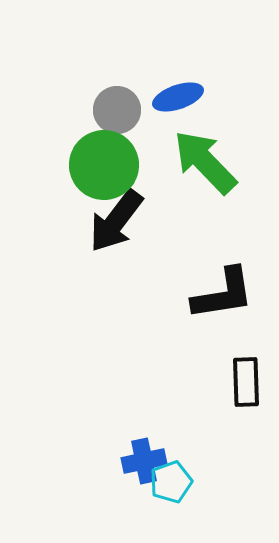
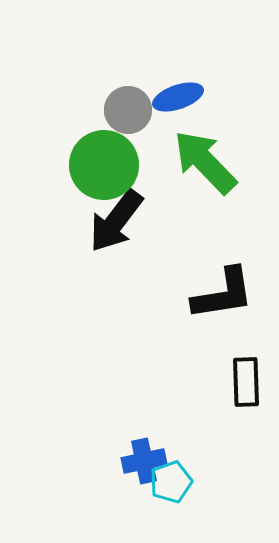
gray circle: moved 11 px right
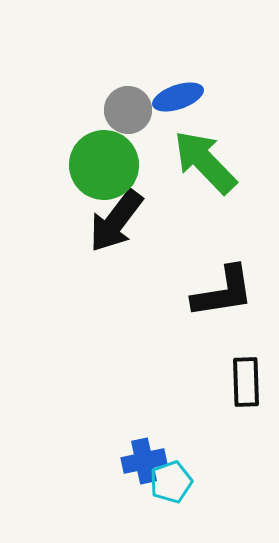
black L-shape: moved 2 px up
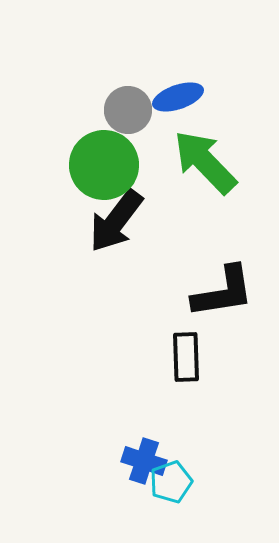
black rectangle: moved 60 px left, 25 px up
blue cross: rotated 30 degrees clockwise
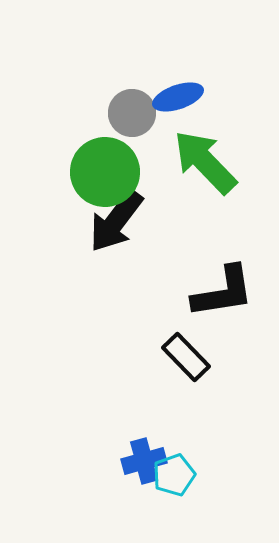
gray circle: moved 4 px right, 3 px down
green circle: moved 1 px right, 7 px down
black rectangle: rotated 42 degrees counterclockwise
blue cross: rotated 33 degrees counterclockwise
cyan pentagon: moved 3 px right, 7 px up
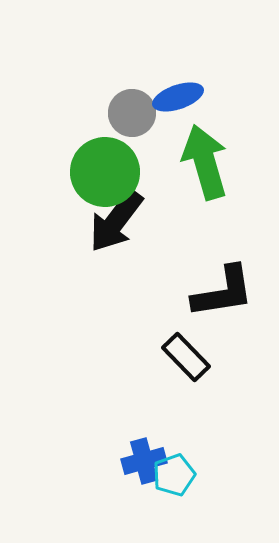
green arrow: rotated 28 degrees clockwise
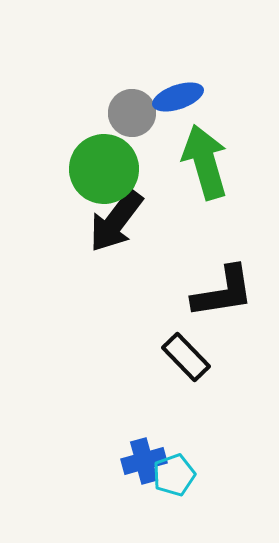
green circle: moved 1 px left, 3 px up
